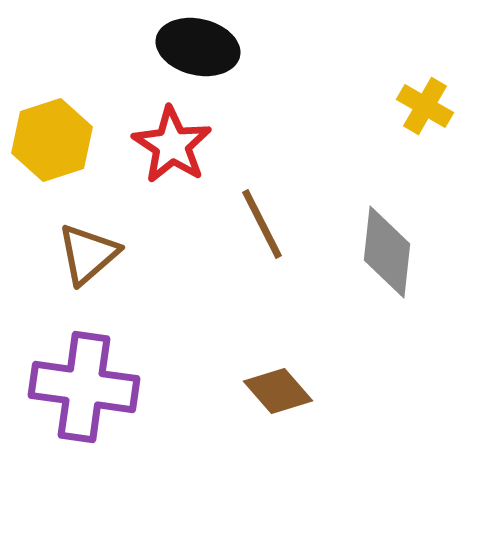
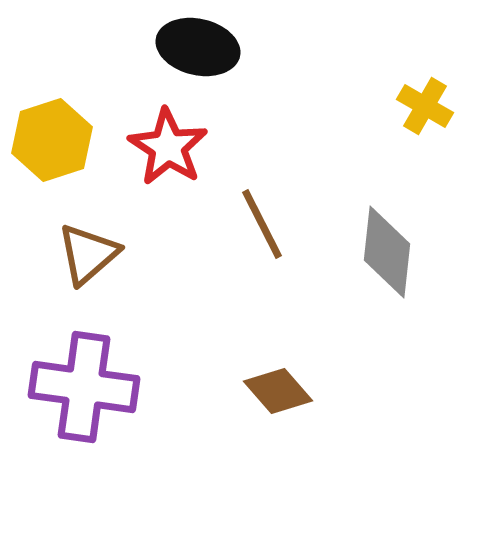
red star: moved 4 px left, 2 px down
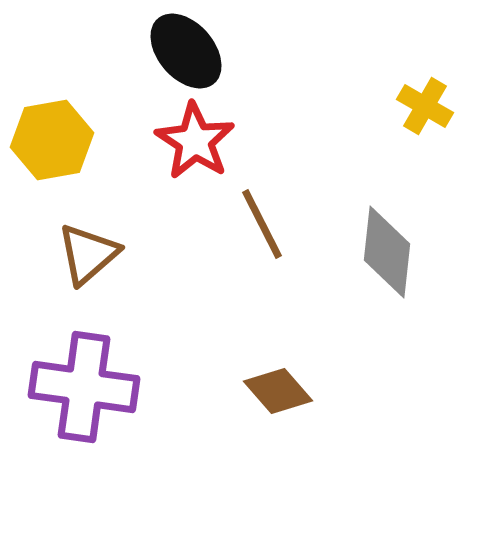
black ellipse: moved 12 px left, 4 px down; rotated 36 degrees clockwise
yellow hexagon: rotated 8 degrees clockwise
red star: moved 27 px right, 6 px up
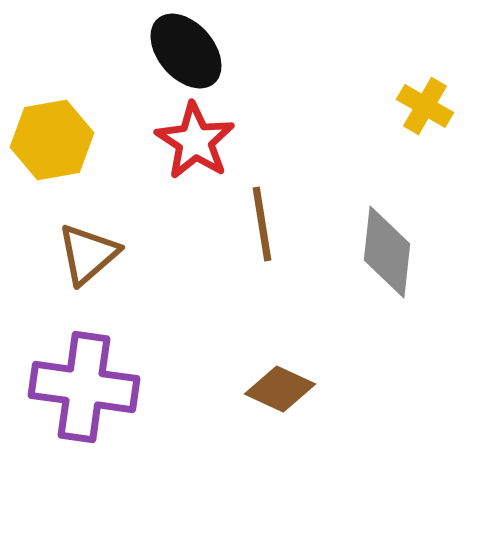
brown line: rotated 18 degrees clockwise
brown diamond: moved 2 px right, 2 px up; rotated 24 degrees counterclockwise
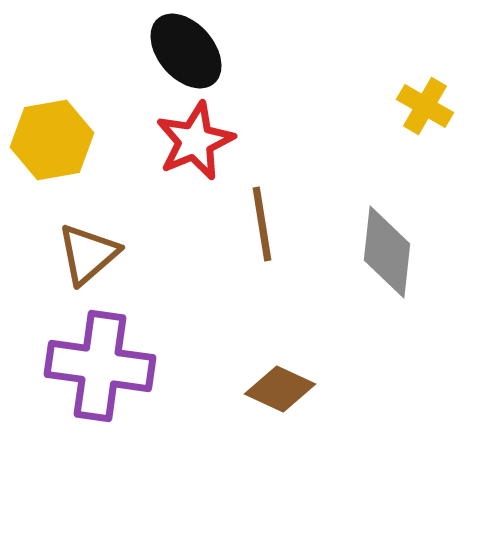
red star: rotated 16 degrees clockwise
purple cross: moved 16 px right, 21 px up
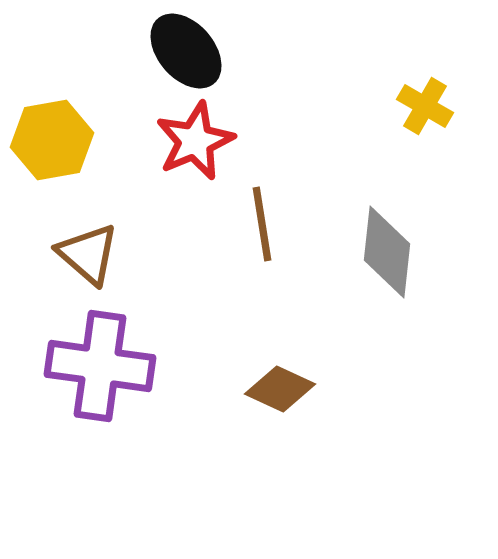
brown triangle: rotated 38 degrees counterclockwise
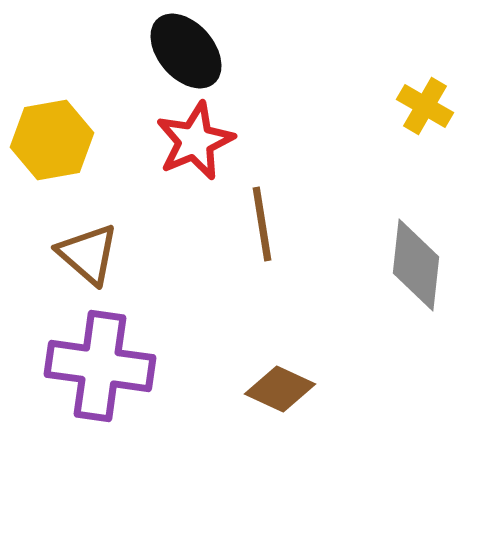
gray diamond: moved 29 px right, 13 px down
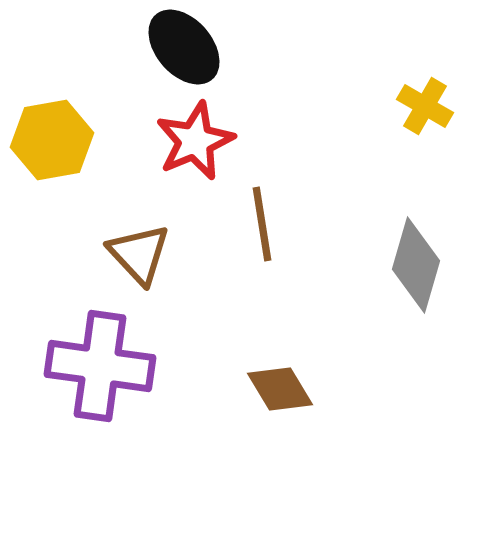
black ellipse: moved 2 px left, 4 px up
brown triangle: moved 51 px right; rotated 6 degrees clockwise
gray diamond: rotated 10 degrees clockwise
brown diamond: rotated 34 degrees clockwise
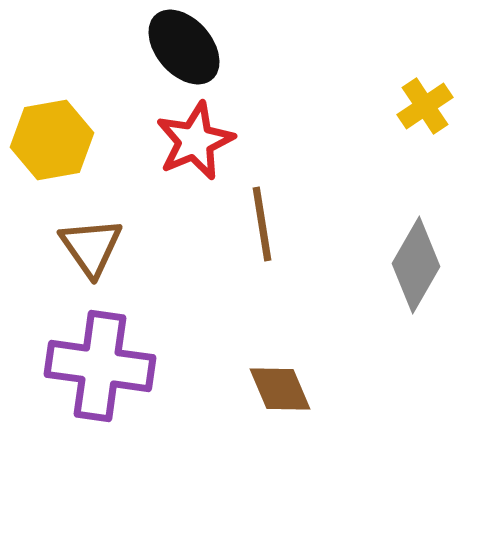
yellow cross: rotated 26 degrees clockwise
brown triangle: moved 48 px left, 7 px up; rotated 8 degrees clockwise
gray diamond: rotated 14 degrees clockwise
brown diamond: rotated 8 degrees clockwise
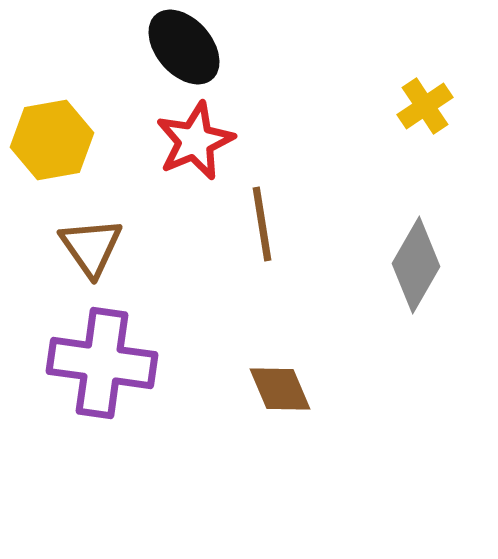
purple cross: moved 2 px right, 3 px up
